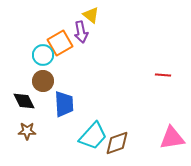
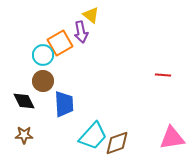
brown star: moved 3 px left, 4 px down
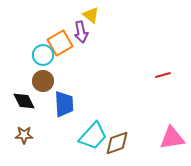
red line: rotated 21 degrees counterclockwise
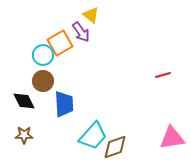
purple arrow: rotated 25 degrees counterclockwise
brown diamond: moved 2 px left, 4 px down
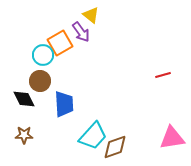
brown circle: moved 3 px left
black diamond: moved 2 px up
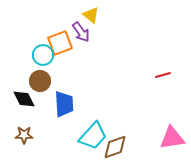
orange square: rotated 10 degrees clockwise
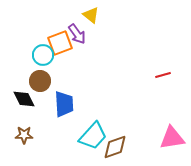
purple arrow: moved 4 px left, 2 px down
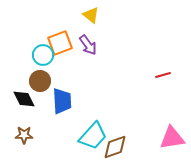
purple arrow: moved 11 px right, 11 px down
blue trapezoid: moved 2 px left, 3 px up
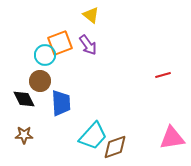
cyan circle: moved 2 px right
blue trapezoid: moved 1 px left, 2 px down
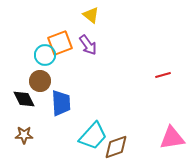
brown diamond: moved 1 px right
